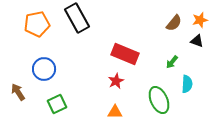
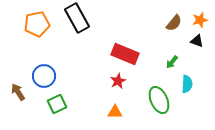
blue circle: moved 7 px down
red star: moved 2 px right
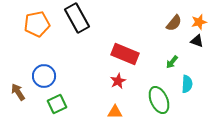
orange star: moved 1 px left, 2 px down
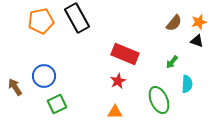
orange pentagon: moved 4 px right, 3 px up
brown arrow: moved 3 px left, 5 px up
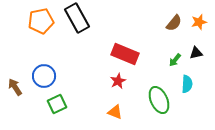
black triangle: moved 1 px left, 12 px down; rotated 32 degrees counterclockwise
green arrow: moved 3 px right, 2 px up
orange triangle: rotated 21 degrees clockwise
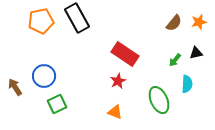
red rectangle: rotated 12 degrees clockwise
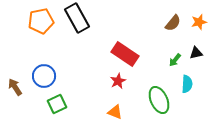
brown semicircle: moved 1 px left
